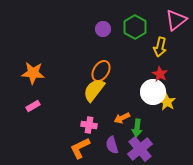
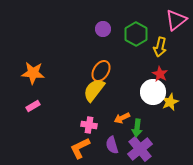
green hexagon: moved 1 px right, 7 px down
yellow star: moved 3 px right; rotated 18 degrees clockwise
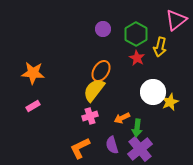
red star: moved 23 px left, 16 px up
pink cross: moved 1 px right, 9 px up; rotated 28 degrees counterclockwise
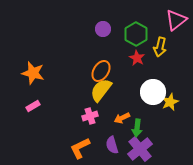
orange star: rotated 10 degrees clockwise
yellow semicircle: moved 7 px right
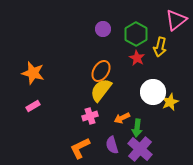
purple cross: rotated 10 degrees counterclockwise
